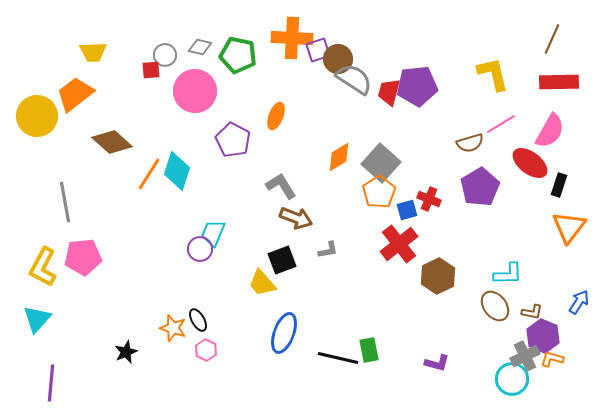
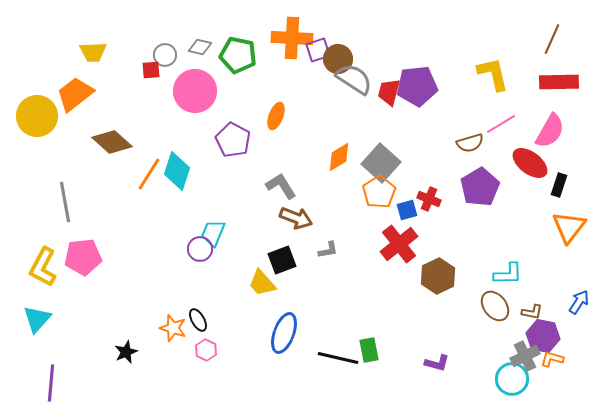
purple hexagon at (543, 336): rotated 12 degrees counterclockwise
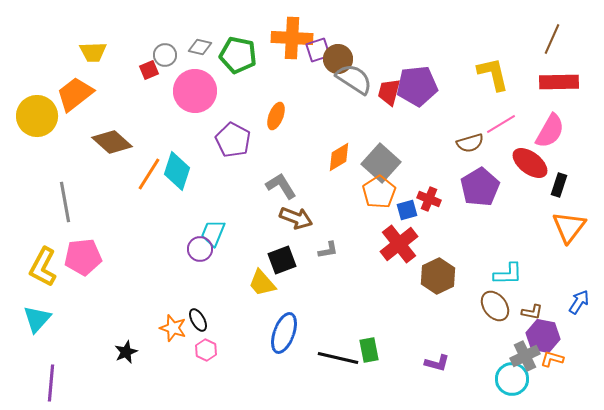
red square at (151, 70): moved 2 px left; rotated 18 degrees counterclockwise
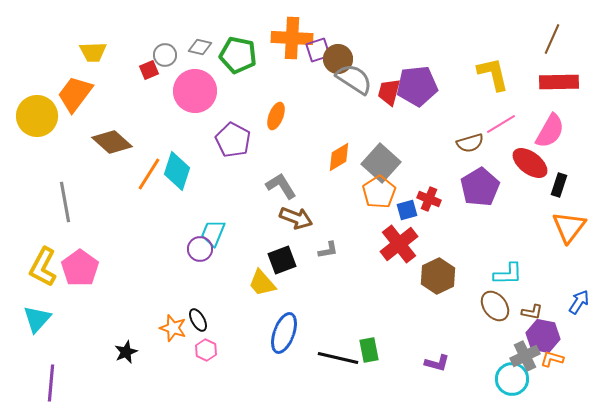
orange trapezoid at (75, 94): rotated 15 degrees counterclockwise
pink pentagon at (83, 257): moved 3 px left, 11 px down; rotated 30 degrees counterclockwise
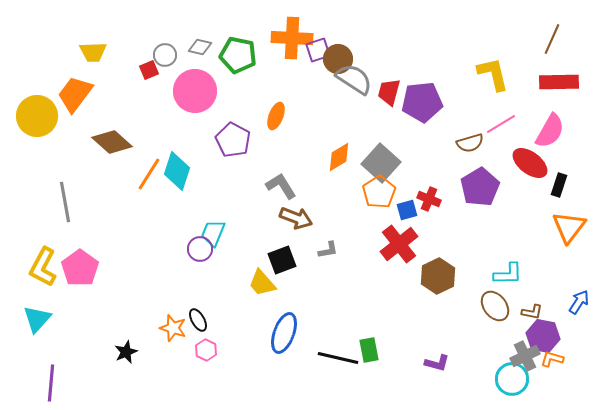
purple pentagon at (417, 86): moved 5 px right, 16 px down
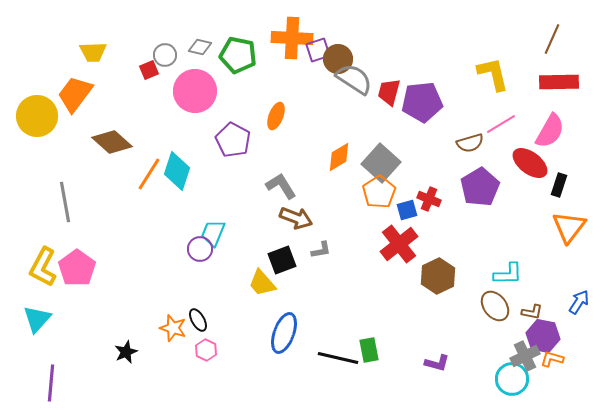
gray L-shape at (328, 250): moved 7 px left
pink pentagon at (80, 268): moved 3 px left
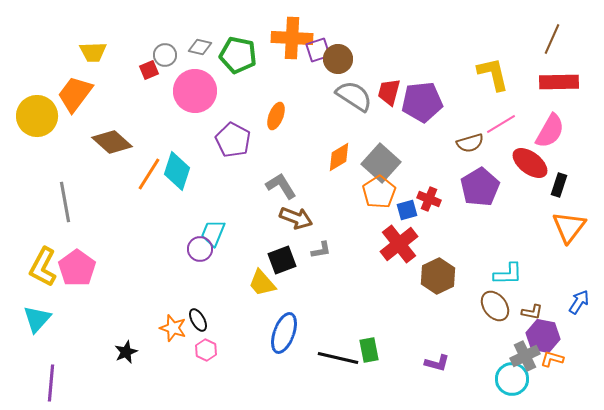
gray semicircle at (354, 79): moved 17 px down
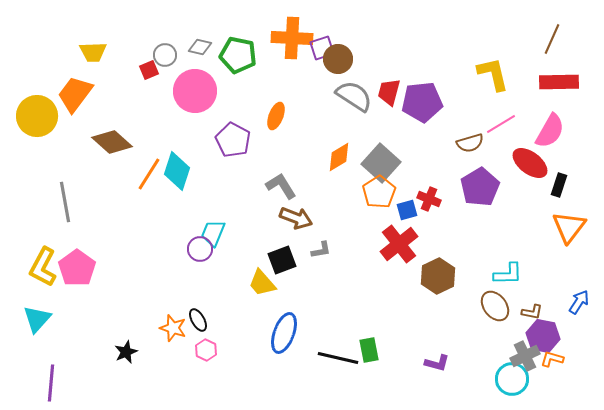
purple square at (318, 50): moved 4 px right, 2 px up
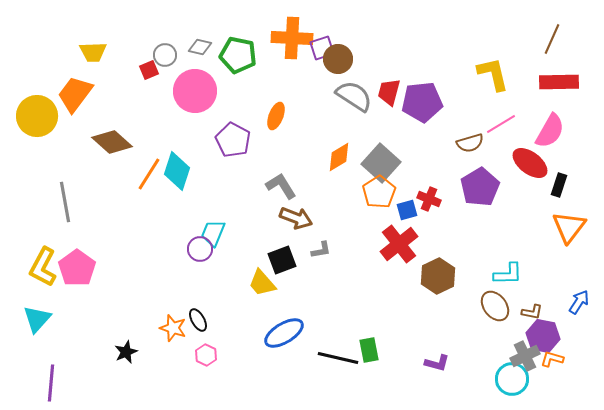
blue ellipse at (284, 333): rotated 39 degrees clockwise
pink hexagon at (206, 350): moved 5 px down
